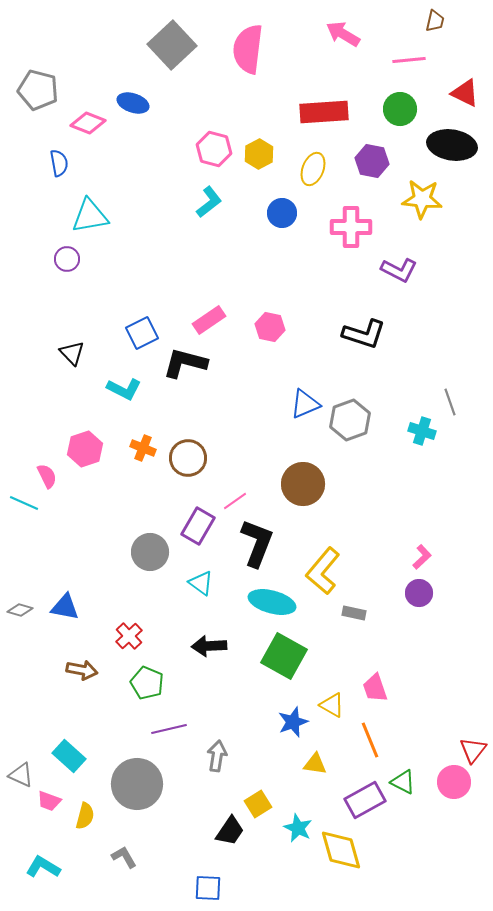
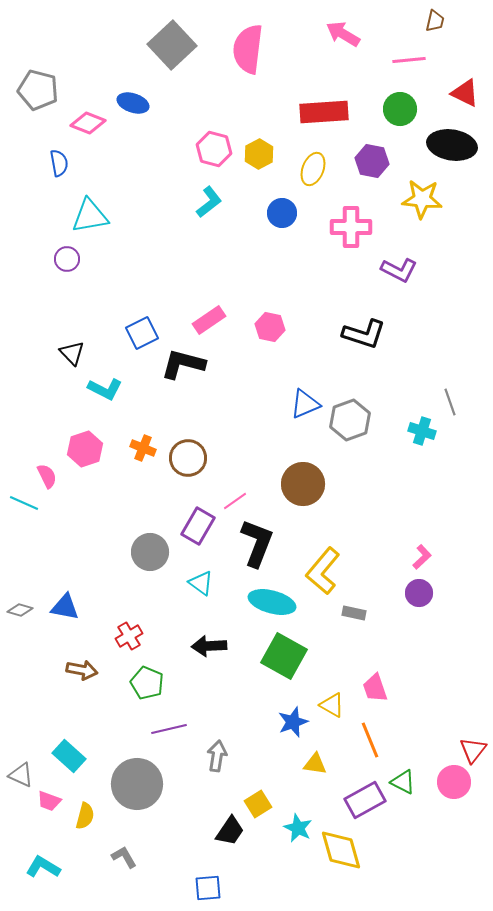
black L-shape at (185, 363): moved 2 px left, 1 px down
cyan L-shape at (124, 389): moved 19 px left
red cross at (129, 636): rotated 12 degrees clockwise
blue square at (208, 888): rotated 8 degrees counterclockwise
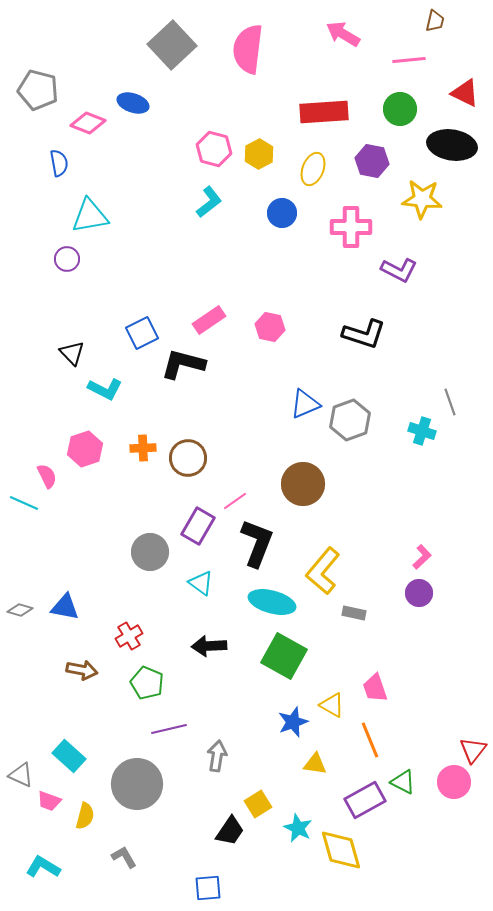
orange cross at (143, 448): rotated 25 degrees counterclockwise
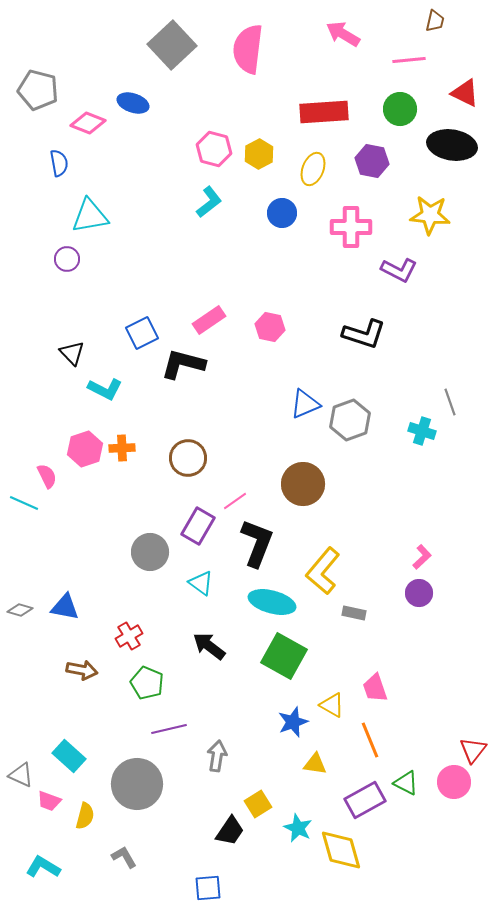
yellow star at (422, 199): moved 8 px right, 16 px down
orange cross at (143, 448): moved 21 px left
black arrow at (209, 646): rotated 40 degrees clockwise
green triangle at (403, 782): moved 3 px right, 1 px down
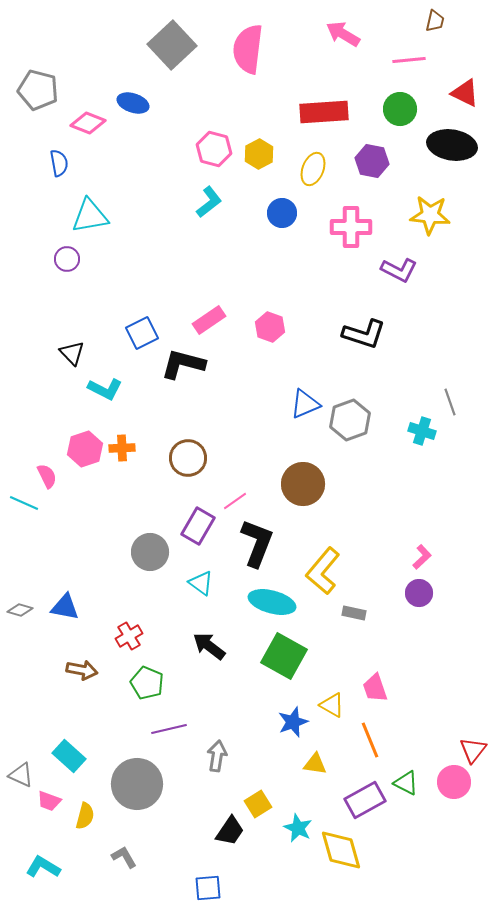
pink hexagon at (270, 327): rotated 8 degrees clockwise
